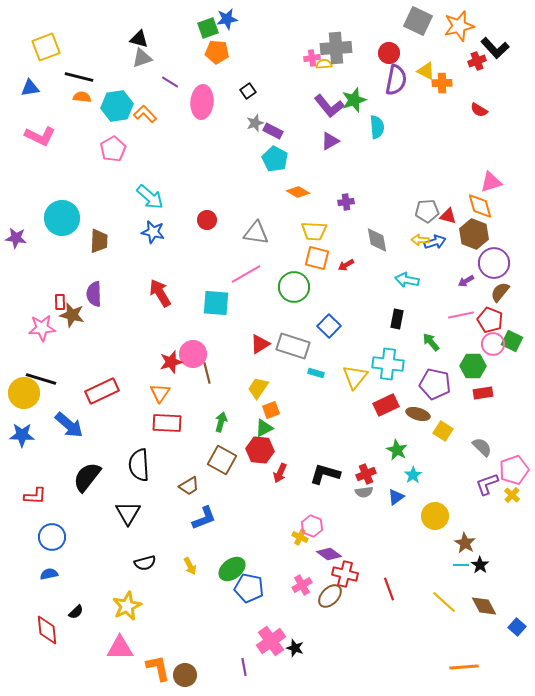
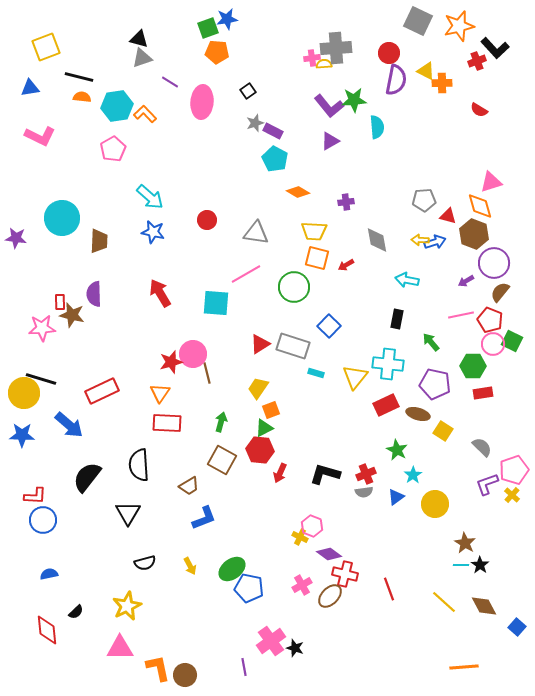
green star at (354, 100): rotated 15 degrees clockwise
gray pentagon at (427, 211): moved 3 px left, 11 px up
yellow circle at (435, 516): moved 12 px up
blue circle at (52, 537): moved 9 px left, 17 px up
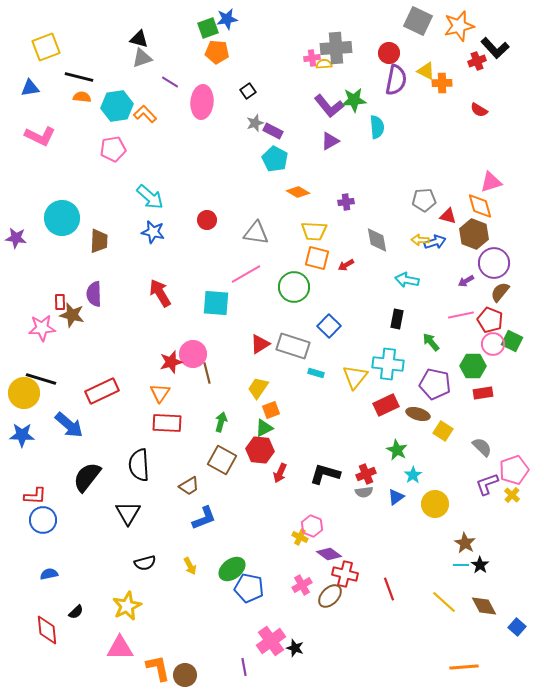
pink pentagon at (113, 149): rotated 20 degrees clockwise
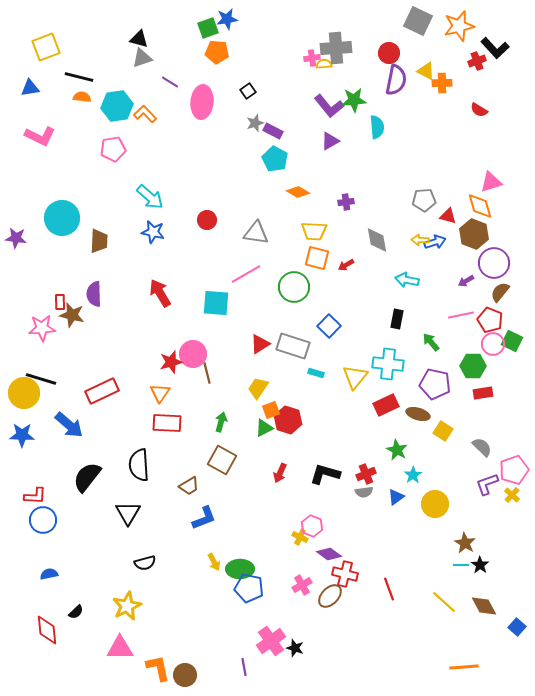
red hexagon at (260, 450): moved 28 px right, 30 px up; rotated 12 degrees clockwise
yellow arrow at (190, 566): moved 24 px right, 4 px up
green ellipse at (232, 569): moved 8 px right; rotated 36 degrees clockwise
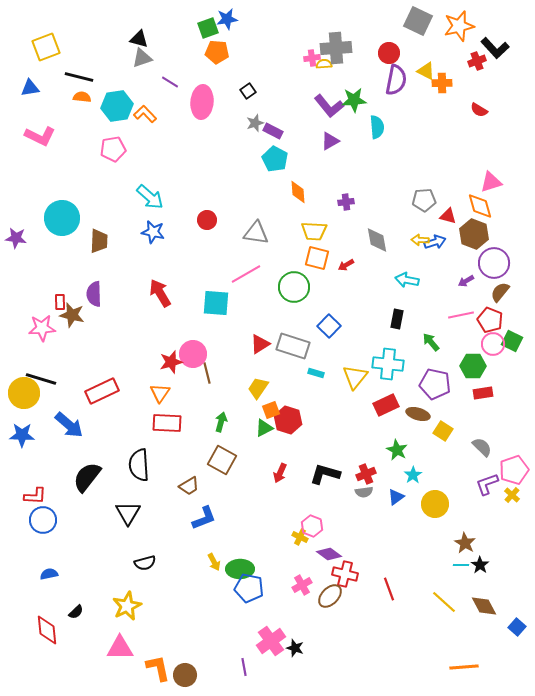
orange diamond at (298, 192): rotated 55 degrees clockwise
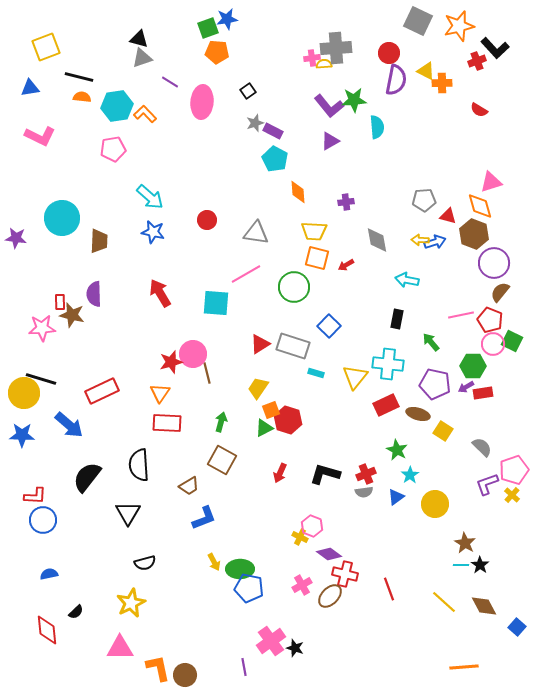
purple arrow at (466, 281): moved 106 px down
cyan star at (413, 475): moved 3 px left
yellow star at (127, 606): moved 4 px right, 3 px up
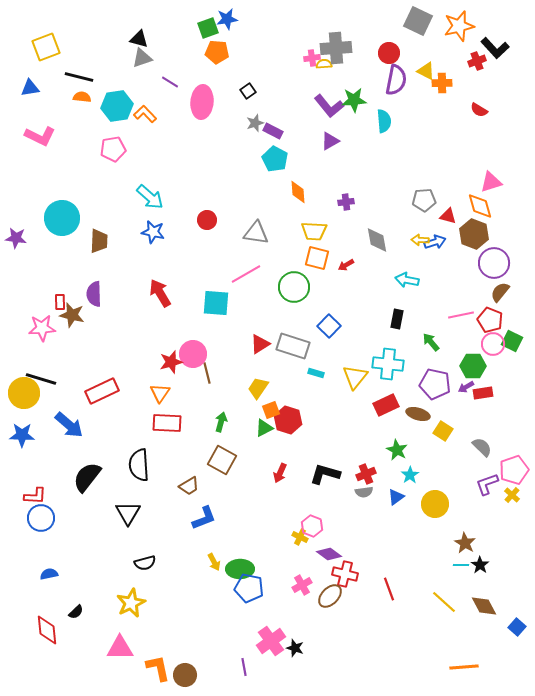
cyan semicircle at (377, 127): moved 7 px right, 6 px up
blue circle at (43, 520): moved 2 px left, 2 px up
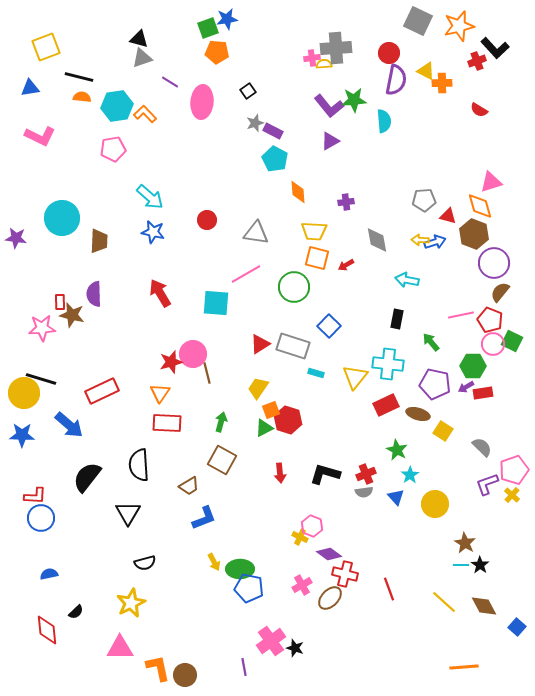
red arrow at (280, 473): rotated 30 degrees counterclockwise
blue triangle at (396, 497): rotated 36 degrees counterclockwise
brown ellipse at (330, 596): moved 2 px down
